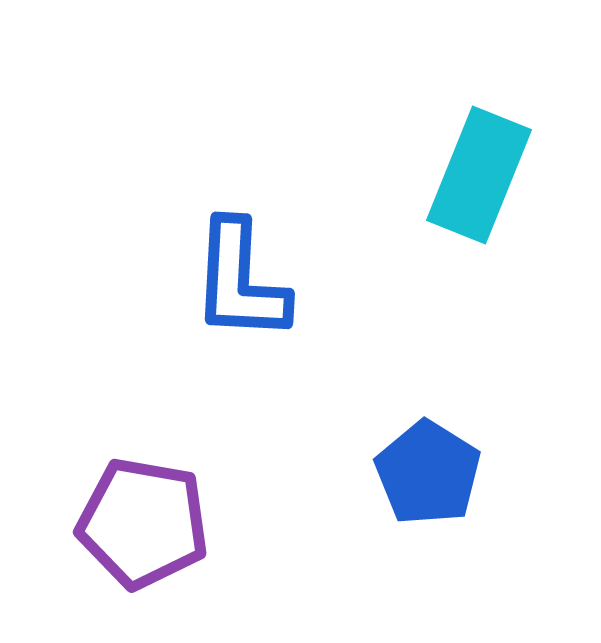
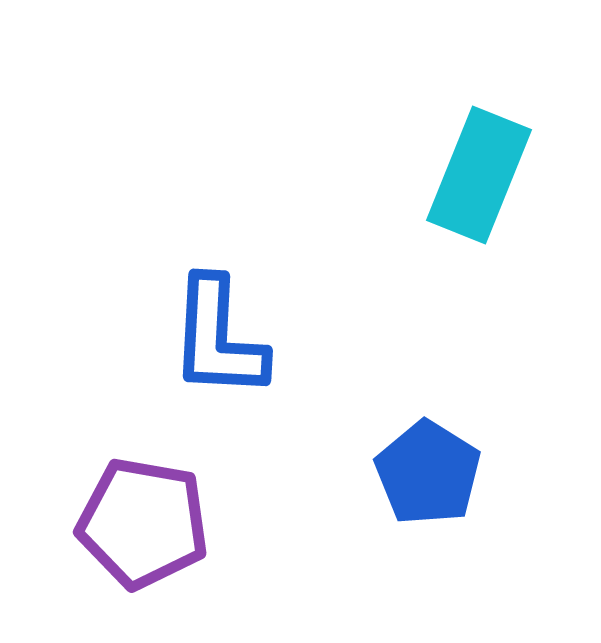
blue L-shape: moved 22 px left, 57 px down
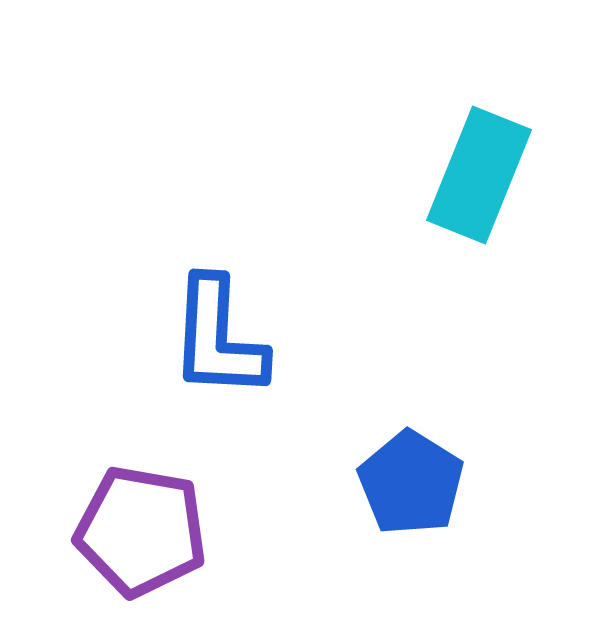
blue pentagon: moved 17 px left, 10 px down
purple pentagon: moved 2 px left, 8 px down
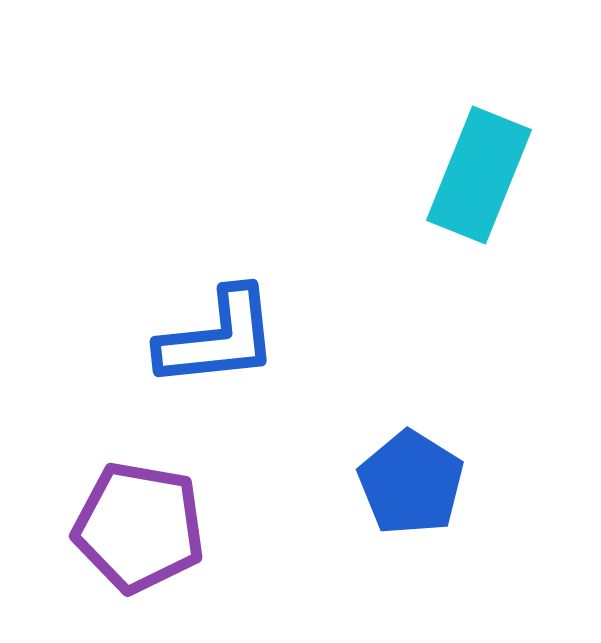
blue L-shape: rotated 99 degrees counterclockwise
purple pentagon: moved 2 px left, 4 px up
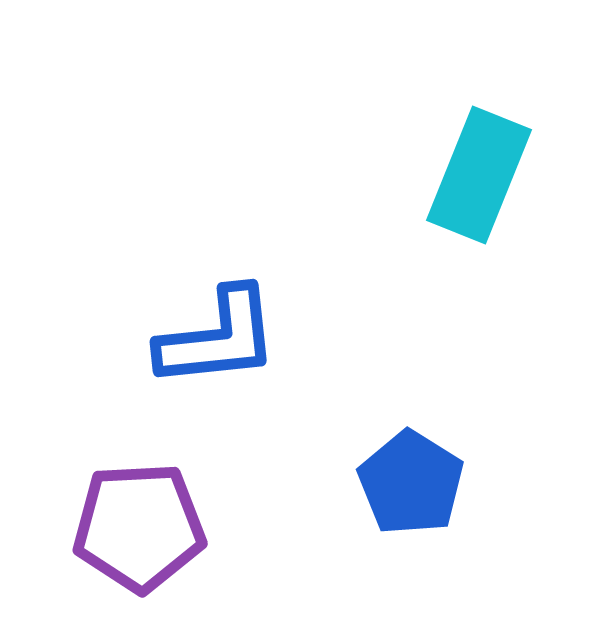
purple pentagon: rotated 13 degrees counterclockwise
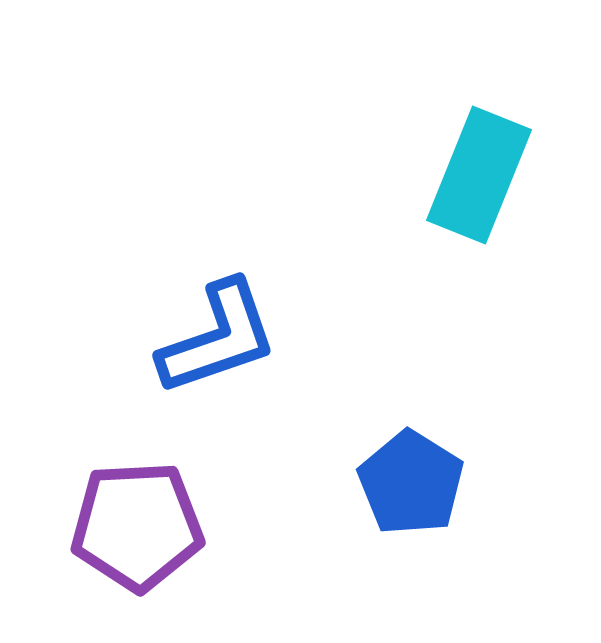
blue L-shape: rotated 13 degrees counterclockwise
purple pentagon: moved 2 px left, 1 px up
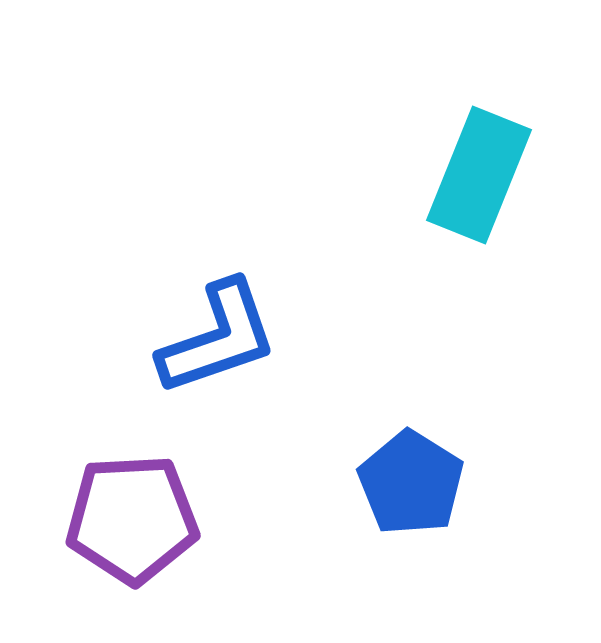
purple pentagon: moved 5 px left, 7 px up
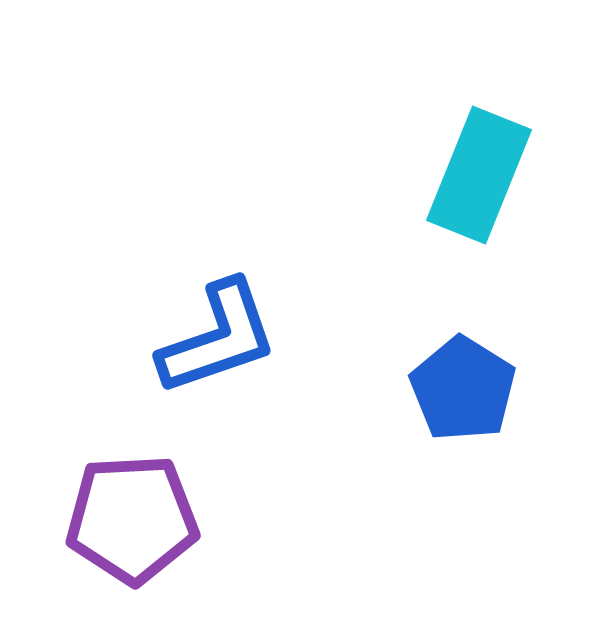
blue pentagon: moved 52 px right, 94 px up
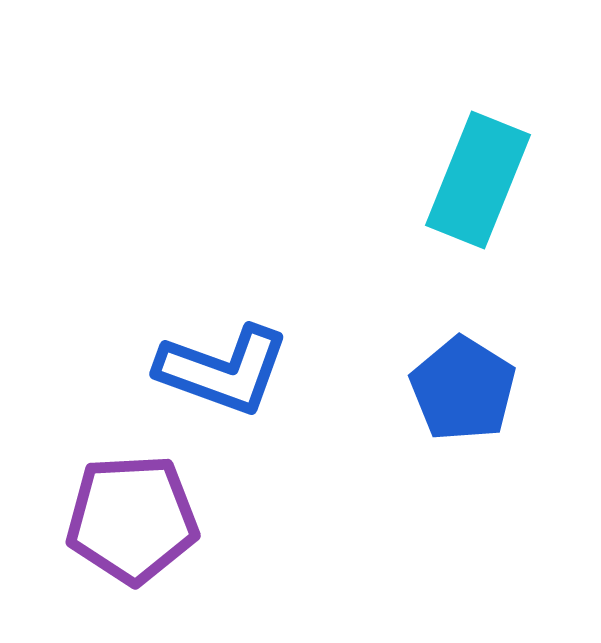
cyan rectangle: moved 1 px left, 5 px down
blue L-shape: moved 5 px right, 32 px down; rotated 39 degrees clockwise
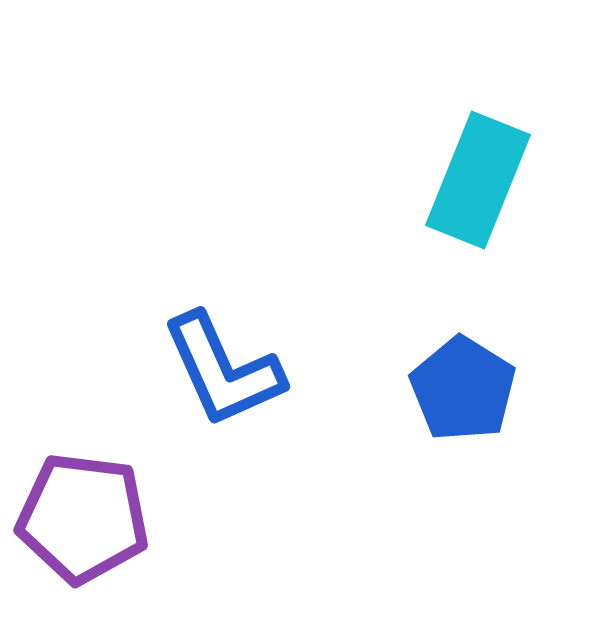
blue L-shape: rotated 46 degrees clockwise
purple pentagon: moved 49 px left, 1 px up; rotated 10 degrees clockwise
